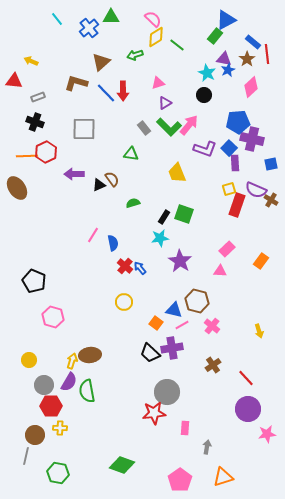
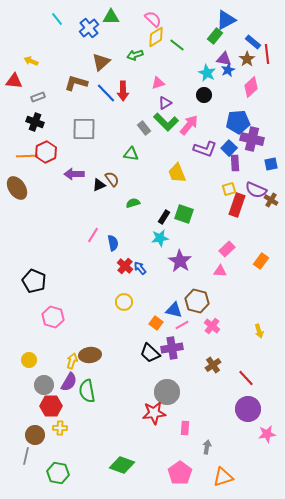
green L-shape at (169, 127): moved 3 px left, 5 px up
pink pentagon at (180, 480): moved 7 px up
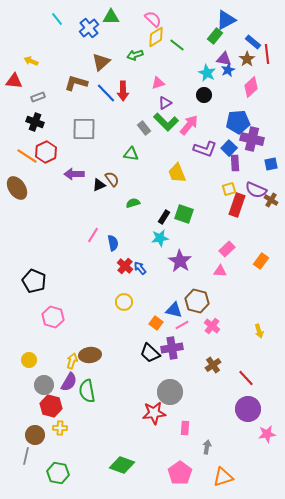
orange line at (27, 156): rotated 35 degrees clockwise
gray circle at (167, 392): moved 3 px right
red hexagon at (51, 406): rotated 15 degrees clockwise
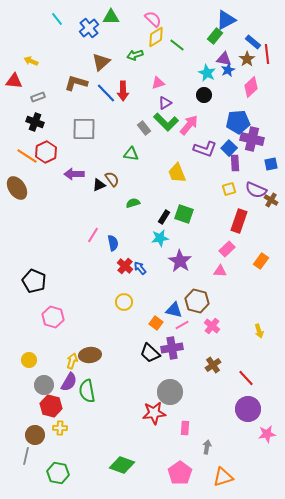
red rectangle at (237, 205): moved 2 px right, 16 px down
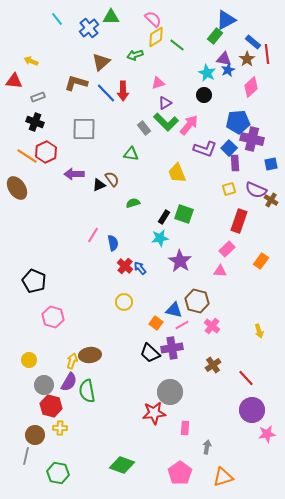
purple circle at (248, 409): moved 4 px right, 1 px down
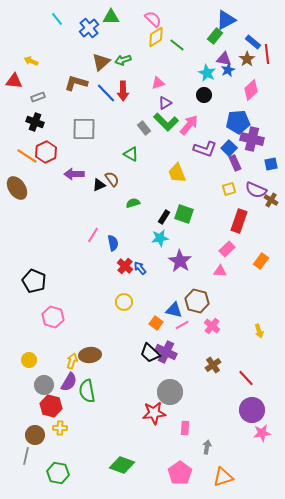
green arrow at (135, 55): moved 12 px left, 5 px down
pink diamond at (251, 87): moved 3 px down
green triangle at (131, 154): rotated 21 degrees clockwise
purple rectangle at (235, 163): rotated 21 degrees counterclockwise
purple cross at (172, 348): moved 6 px left, 4 px down; rotated 35 degrees clockwise
pink star at (267, 434): moved 5 px left, 1 px up
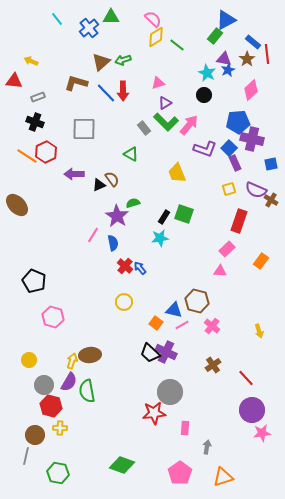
brown ellipse at (17, 188): moved 17 px down; rotated 10 degrees counterclockwise
purple star at (180, 261): moved 63 px left, 45 px up
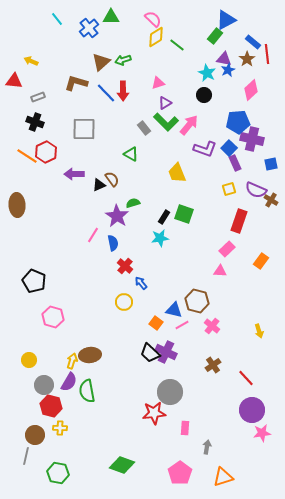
brown ellipse at (17, 205): rotated 40 degrees clockwise
blue arrow at (140, 268): moved 1 px right, 15 px down
